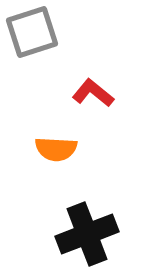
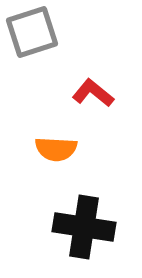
black cross: moved 3 px left, 7 px up; rotated 30 degrees clockwise
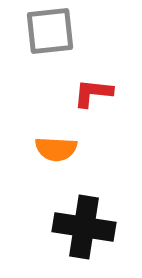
gray square: moved 18 px right, 1 px up; rotated 12 degrees clockwise
red L-shape: rotated 33 degrees counterclockwise
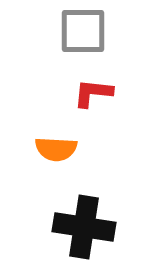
gray square: moved 33 px right; rotated 6 degrees clockwise
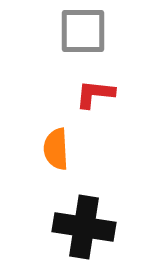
red L-shape: moved 2 px right, 1 px down
orange semicircle: rotated 84 degrees clockwise
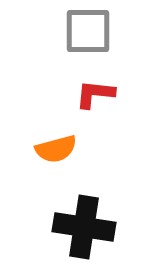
gray square: moved 5 px right
orange semicircle: rotated 102 degrees counterclockwise
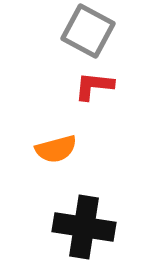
gray square: rotated 28 degrees clockwise
red L-shape: moved 1 px left, 8 px up
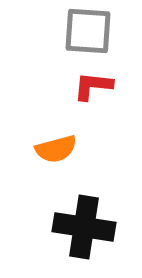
gray square: rotated 24 degrees counterclockwise
red L-shape: moved 1 px left
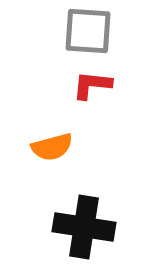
red L-shape: moved 1 px left, 1 px up
orange semicircle: moved 4 px left, 2 px up
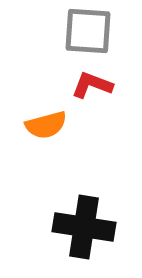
red L-shape: rotated 15 degrees clockwise
orange semicircle: moved 6 px left, 22 px up
